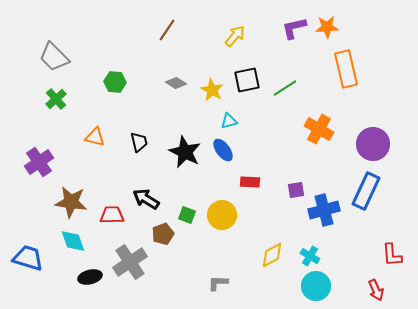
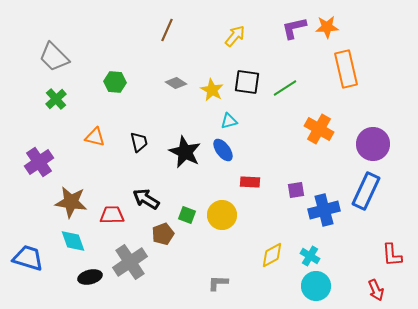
brown line: rotated 10 degrees counterclockwise
black square: moved 2 px down; rotated 20 degrees clockwise
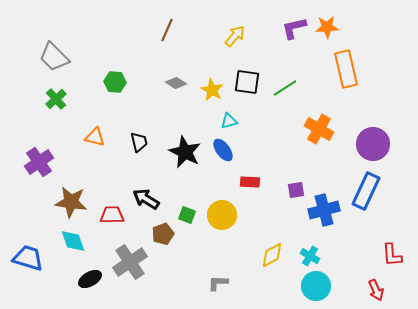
black ellipse: moved 2 px down; rotated 15 degrees counterclockwise
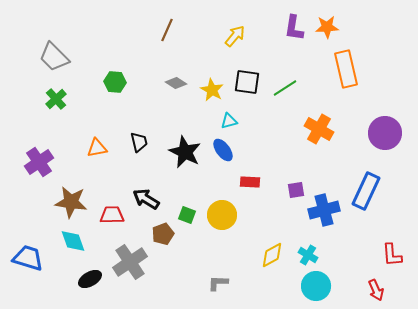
purple L-shape: rotated 68 degrees counterclockwise
orange triangle: moved 2 px right, 11 px down; rotated 25 degrees counterclockwise
purple circle: moved 12 px right, 11 px up
cyan cross: moved 2 px left, 1 px up
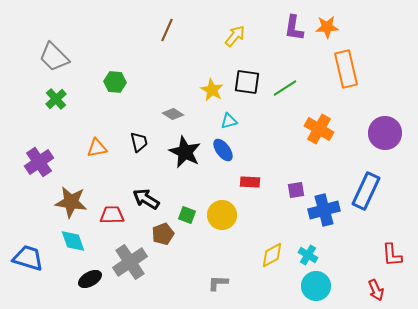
gray diamond: moved 3 px left, 31 px down
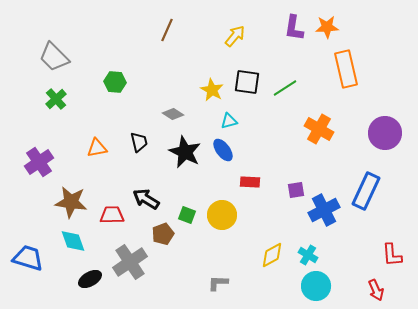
blue cross: rotated 12 degrees counterclockwise
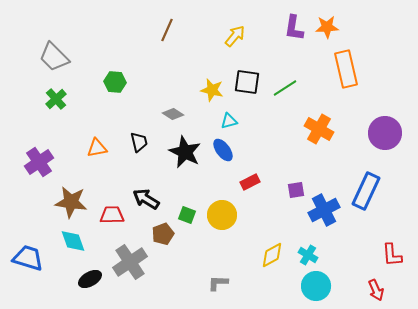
yellow star: rotated 15 degrees counterclockwise
red rectangle: rotated 30 degrees counterclockwise
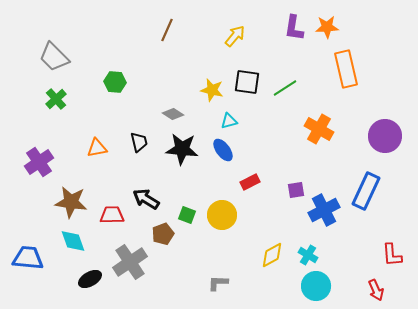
purple circle: moved 3 px down
black star: moved 3 px left, 3 px up; rotated 20 degrees counterclockwise
blue trapezoid: rotated 12 degrees counterclockwise
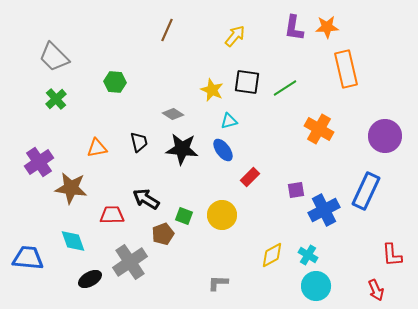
yellow star: rotated 10 degrees clockwise
red rectangle: moved 5 px up; rotated 18 degrees counterclockwise
brown star: moved 14 px up
green square: moved 3 px left, 1 px down
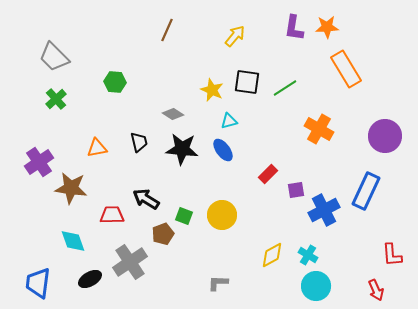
orange rectangle: rotated 18 degrees counterclockwise
red rectangle: moved 18 px right, 3 px up
blue trapezoid: moved 10 px right, 25 px down; rotated 88 degrees counterclockwise
